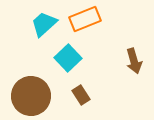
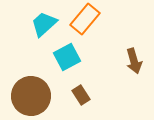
orange rectangle: rotated 28 degrees counterclockwise
cyan square: moved 1 px left, 1 px up; rotated 16 degrees clockwise
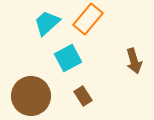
orange rectangle: moved 3 px right
cyan trapezoid: moved 3 px right, 1 px up
cyan square: moved 1 px right, 1 px down
brown rectangle: moved 2 px right, 1 px down
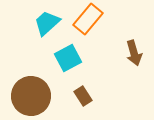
brown arrow: moved 8 px up
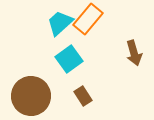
cyan trapezoid: moved 13 px right
cyan square: moved 1 px right, 1 px down; rotated 8 degrees counterclockwise
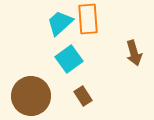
orange rectangle: rotated 44 degrees counterclockwise
